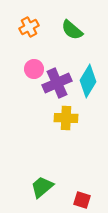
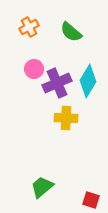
green semicircle: moved 1 px left, 2 px down
red square: moved 9 px right
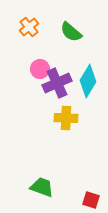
orange cross: rotated 12 degrees counterclockwise
pink circle: moved 6 px right
green trapezoid: rotated 60 degrees clockwise
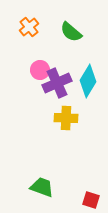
pink circle: moved 1 px down
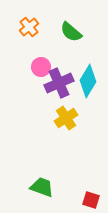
pink circle: moved 1 px right, 3 px up
purple cross: moved 2 px right
yellow cross: rotated 35 degrees counterclockwise
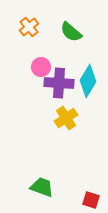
purple cross: rotated 28 degrees clockwise
